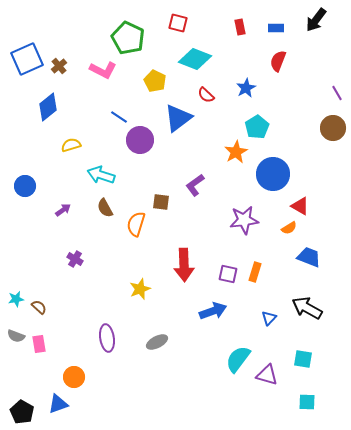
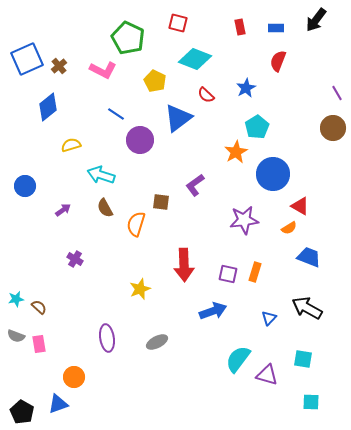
blue line at (119, 117): moved 3 px left, 3 px up
cyan square at (307, 402): moved 4 px right
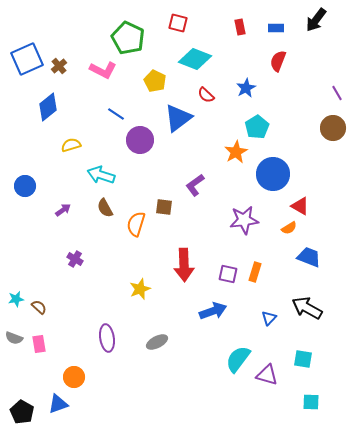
brown square at (161, 202): moved 3 px right, 5 px down
gray semicircle at (16, 336): moved 2 px left, 2 px down
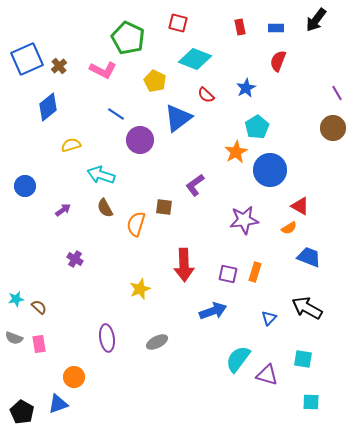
blue circle at (273, 174): moved 3 px left, 4 px up
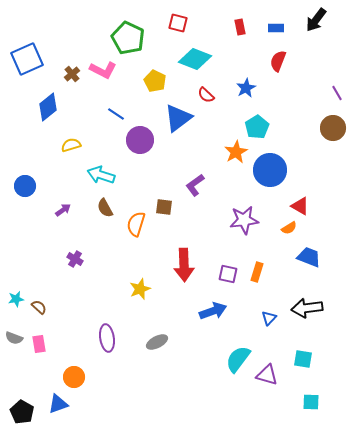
brown cross at (59, 66): moved 13 px right, 8 px down
orange rectangle at (255, 272): moved 2 px right
black arrow at (307, 308): rotated 36 degrees counterclockwise
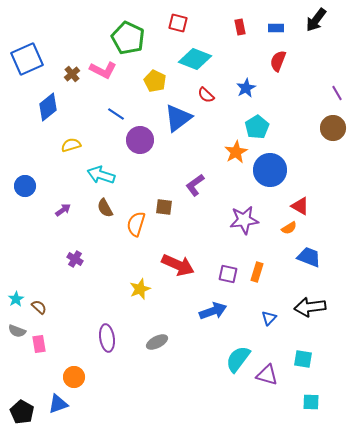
red arrow at (184, 265): moved 6 px left; rotated 64 degrees counterclockwise
cyan star at (16, 299): rotated 21 degrees counterclockwise
black arrow at (307, 308): moved 3 px right, 1 px up
gray semicircle at (14, 338): moved 3 px right, 7 px up
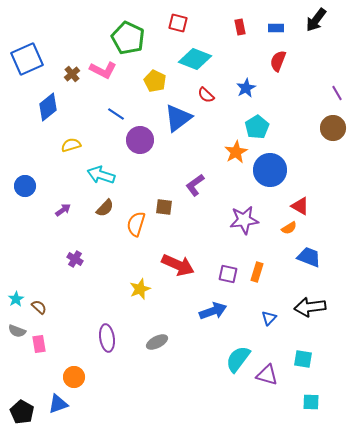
brown semicircle at (105, 208): rotated 108 degrees counterclockwise
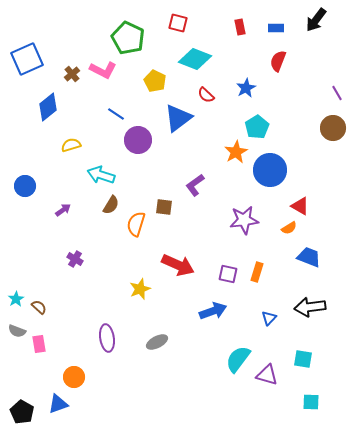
purple circle at (140, 140): moved 2 px left
brown semicircle at (105, 208): moved 6 px right, 3 px up; rotated 12 degrees counterclockwise
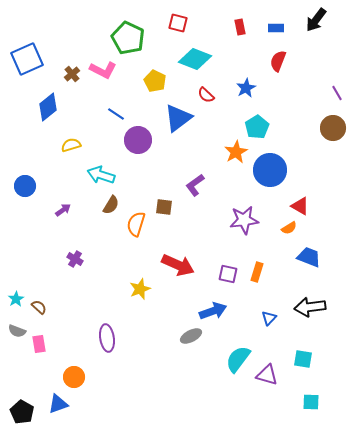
gray ellipse at (157, 342): moved 34 px right, 6 px up
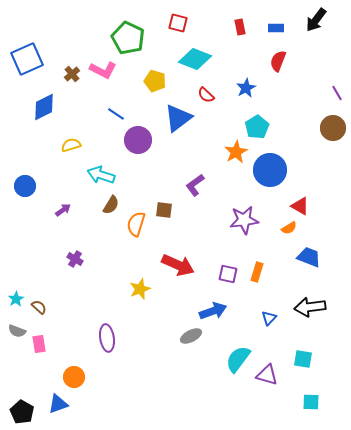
yellow pentagon at (155, 81): rotated 10 degrees counterclockwise
blue diamond at (48, 107): moved 4 px left; rotated 12 degrees clockwise
brown square at (164, 207): moved 3 px down
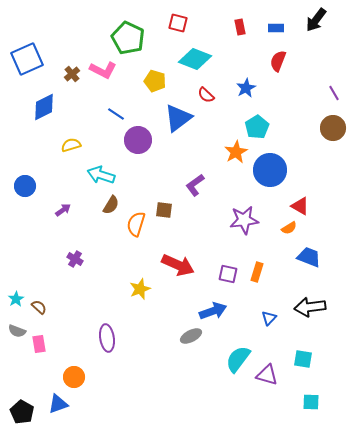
purple line at (337, 93): moved 3 px left
